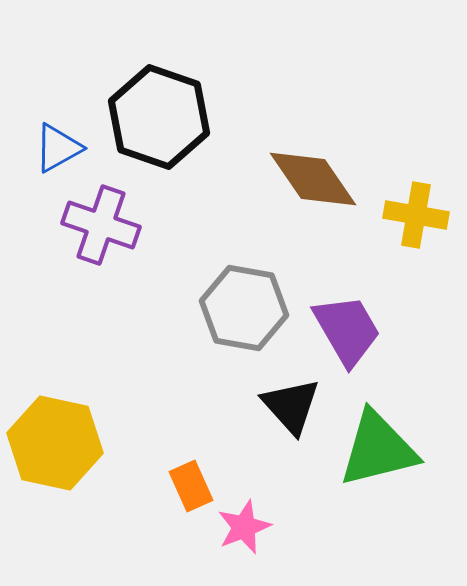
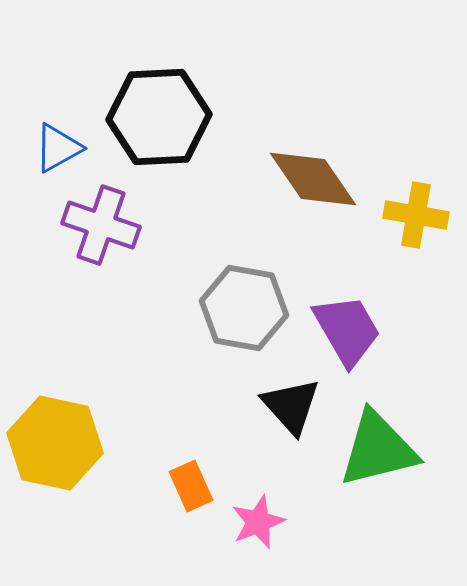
black hexagon: rotated 22 degrees counterclockwise
pink star: moved 14 px right, 5 px up
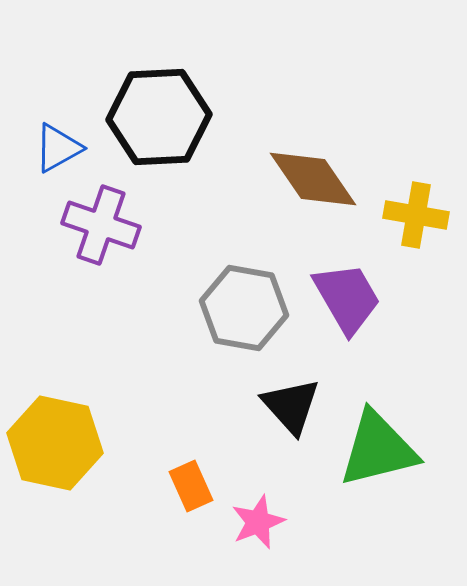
purple trapezoid: moved 32 px up
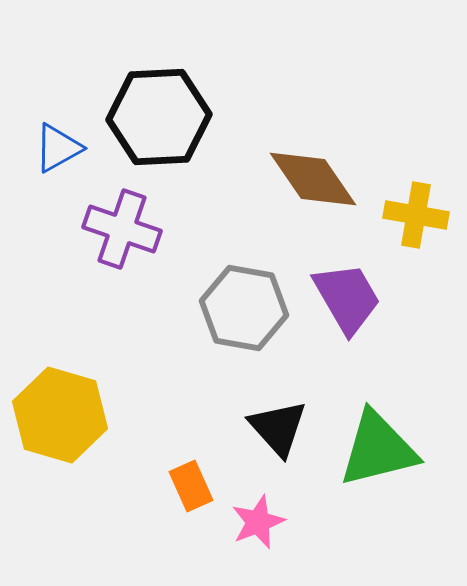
purple cross: moved 21 px right, 4 px down
black triangle: moved 13 px left, 22 px down
yellow hexagon: moved 5 px right, 28 px up; rotated 4 degrees clockwise
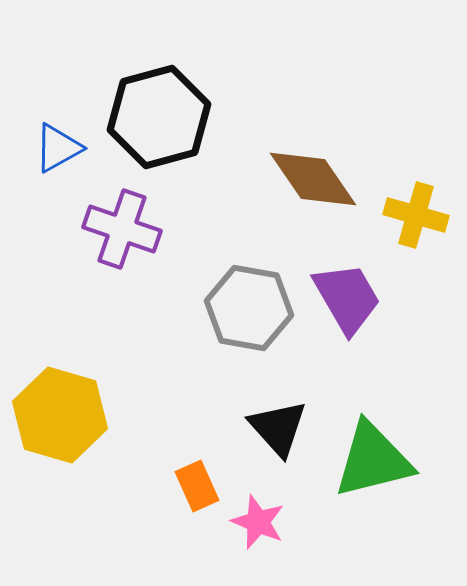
black hexagon: rotated 12 degrees counterclockwise
yellow cross: rotated 6 degrees clockwise
gray hexagon: moved 5 px right
green triangle: moved 5 px left, 11 px down
orange rectangle: moved 6 px right
pink star: rotated 28 degrees counterclockwise
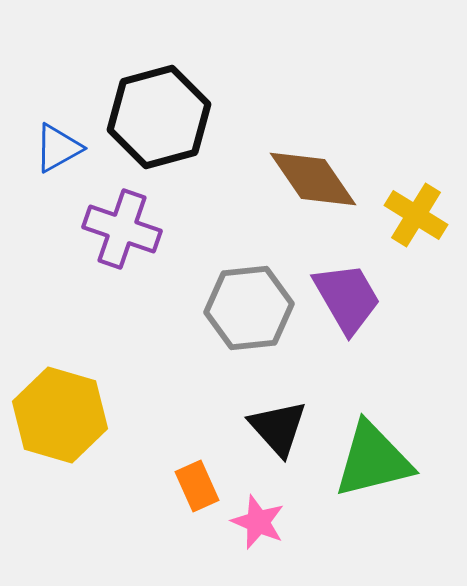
yellow cross: rotated 16 degrees clockwise
gray hexagon: rotated 16 degrees counterclockwise
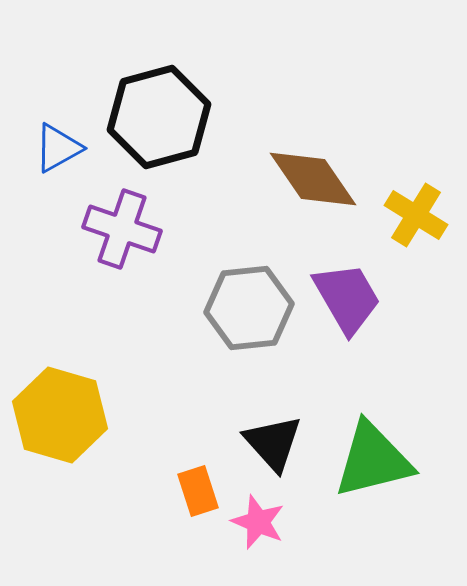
black triangle: moved 5 px left, 15 px down
orange rectangle: moved 1 px right, 5 px down; rotated 6 degrees clockwise
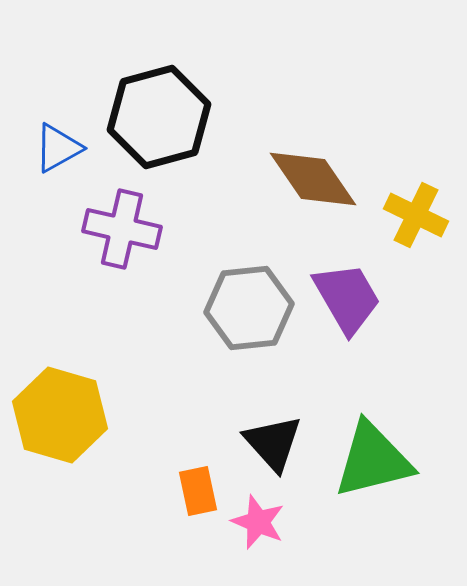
yellow cross: rotated 6 degrees counterclockwise
purple cross: rotated 6 degrees counterclockwise
orange rectangle: rotated 6 degrees clockwise
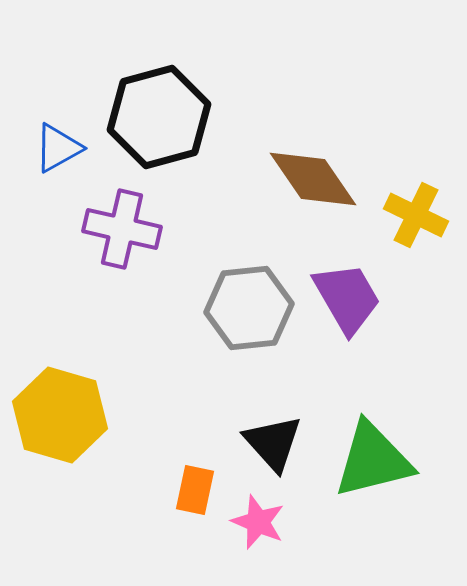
orange rectangle: moved 3 px left, 1 px up; rotated 24 degrees clockwise
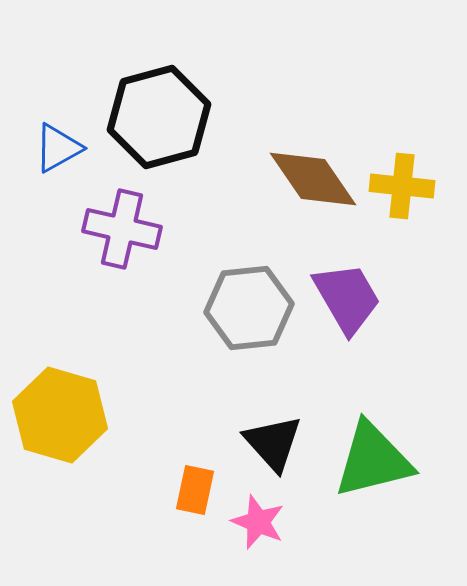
yellow cross: moved 14 px left, 29 px up; rotated 20 degrees counterclockwise
